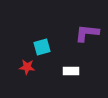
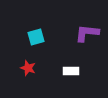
cyan square: moved 6 px left, 10 px up
red star: moved 1 px right, 1 px down; rotated 14 degrees clockwise
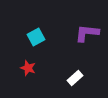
cyan square: rotated 12 degrees counterclockwise
white rectangle: moved 4 px right, 7 px down; rotated 42 degrees counterclockwise
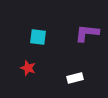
cyan square: moved 2 px right; rotated 36 degrees clockwise
white rectangle: rotated 28 degrees clockwise
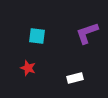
purple L-shape: rotated 25 degrees counterclockwise
cyan square: moved 1 px left, 1 px up
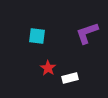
red star: moved 20 px right; rotated 14 degrees clockwise
white rectangle: moved 5 px left
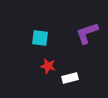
cyan square: moved 3 px right, 2 px down
red star: moved 2 px up; rotated 21 degrees counterclockwise
